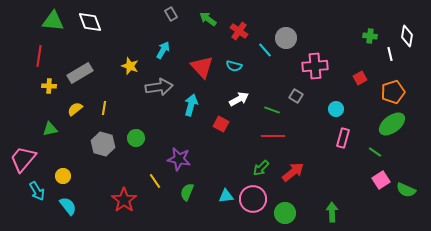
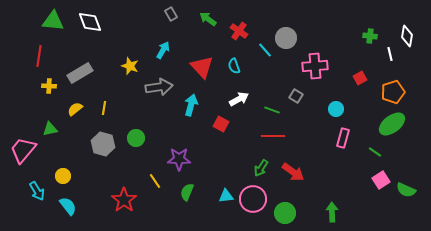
cyan semicircle at (234, 66): rotated 56 degrees clockwise
pink trapezoid at (23, 159): moved 9 px up
purple star at (179, 159): rotated 10 degrees counterclockwise
green arrow at (261, 168): rotated 12 degrees counterclockwise
red arrow at (293, 172): rotated 75 degrees clockwise
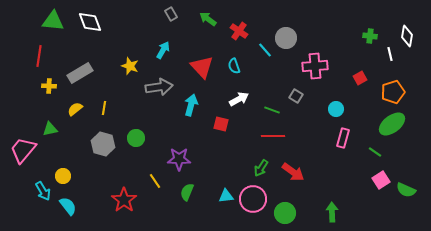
red square at (221, 124): rotated 14 degrees counterclockwise
cyan arrow at (37, 191): moved 6 px right
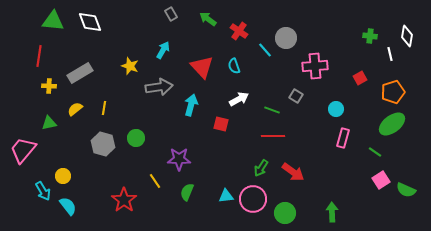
green triangle at (50, 129): moved 1 px left, 6 px up
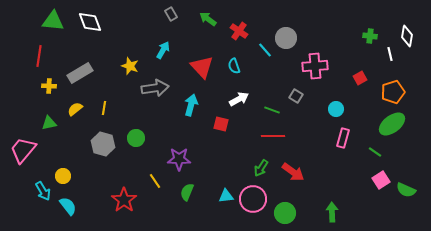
gray arrow at (159, 87): moved 4 px left, 1 px down
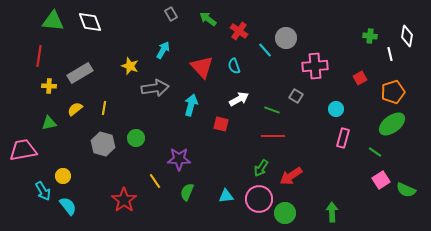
pink trapezoid at (23, 150): rotated 40 degrees clockwise
red arrow at (293, 172): moved 2 px left, 4 px down; rotated 110 degrees clockwise
pink circle at (253, 199): moved 6 px right
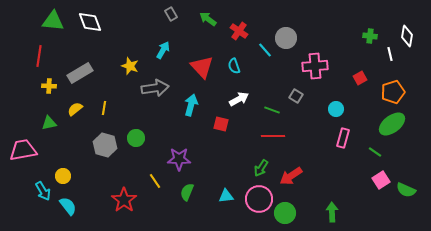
gray hexagon at (103, 144): moved 2 px right, 1 px down
